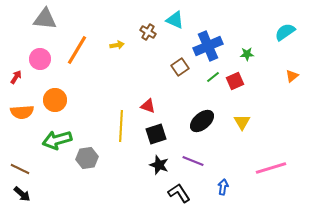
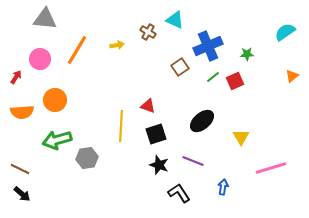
yellow triangle: moved 1 px left, 15 px down
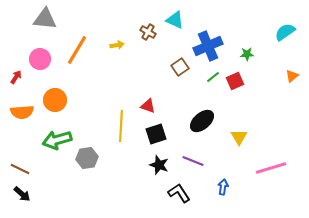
yellow triangle: moved 2 px left
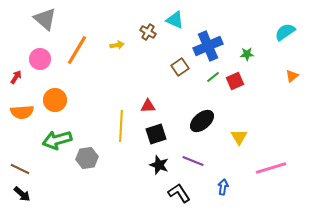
gray triangle: rotated 35 degrees clockwise
red triangle: rotated 21 degrees counterclockwise
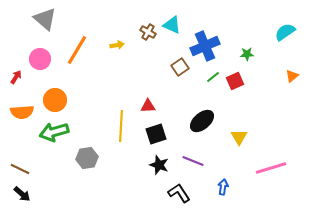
cyan triangle: moved 3 px left, 5 px down
blue cross: moved 3 px left
green arrow: moved 3 px left, 8 px up
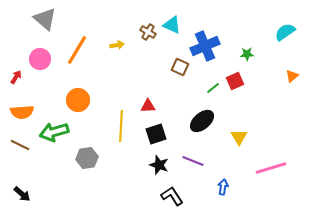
brown square: rotated 30 degrees counterclockwise
green line: moved 11 px down
orange circle: moved 23 px right
brown line: moved 24 px up
black L-shape: moved 7 px left, 3 px down
